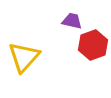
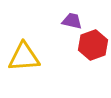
yellow triangle: rotated 44 degrees clockwise
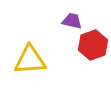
yellow triangle: moved 6 px right, 3 px down
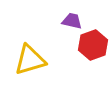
yellow triangle: rotated 12 degrees counterclockwise
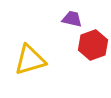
purple trapezoid: moved 2 px up
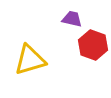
red hexagon: rotated 20 degrees counterclockwise
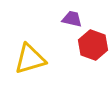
yellow triangle: moved 1 px up
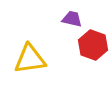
yellow triangle: rotated 8 degrees clockwise
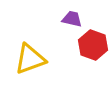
yellow triangle: rotated 12 degrees counterclockwise
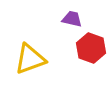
red hexagon: moved 2 px left, 3 px down
